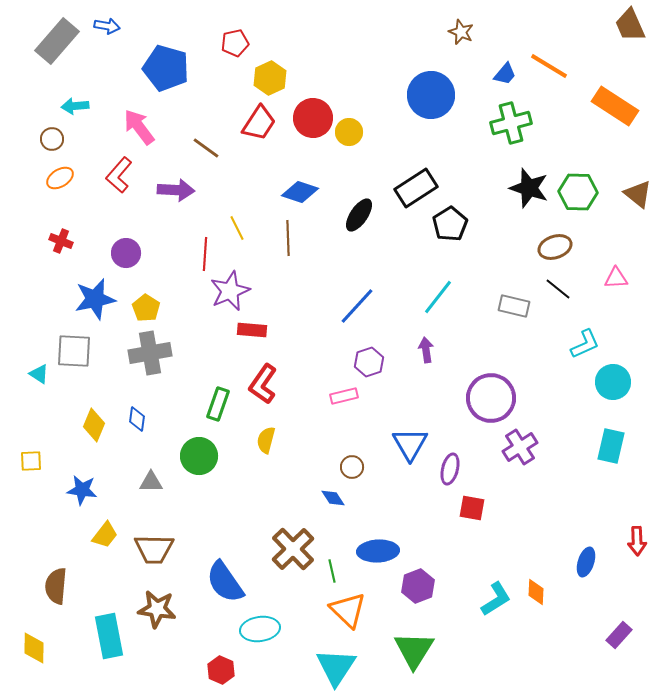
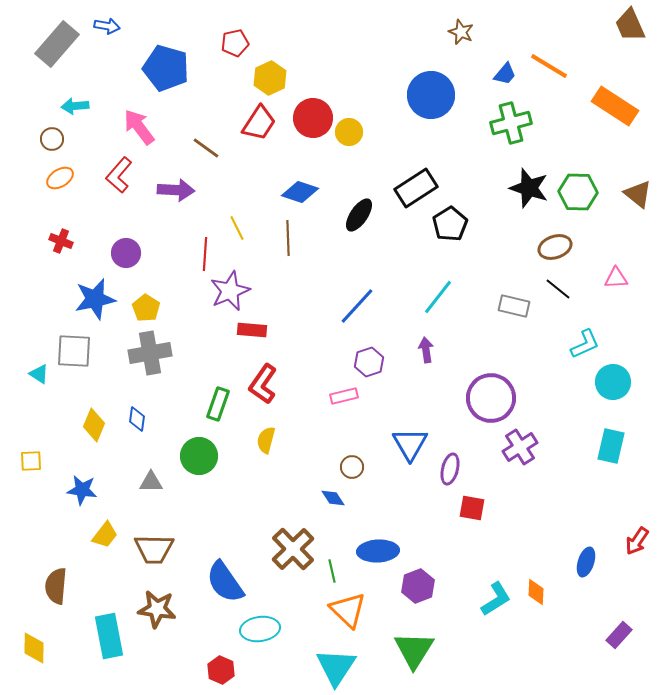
gray rectangle at (57, 41): moved 3 px down
red arrow at (637, 541): rotated 36 degrees clockwise
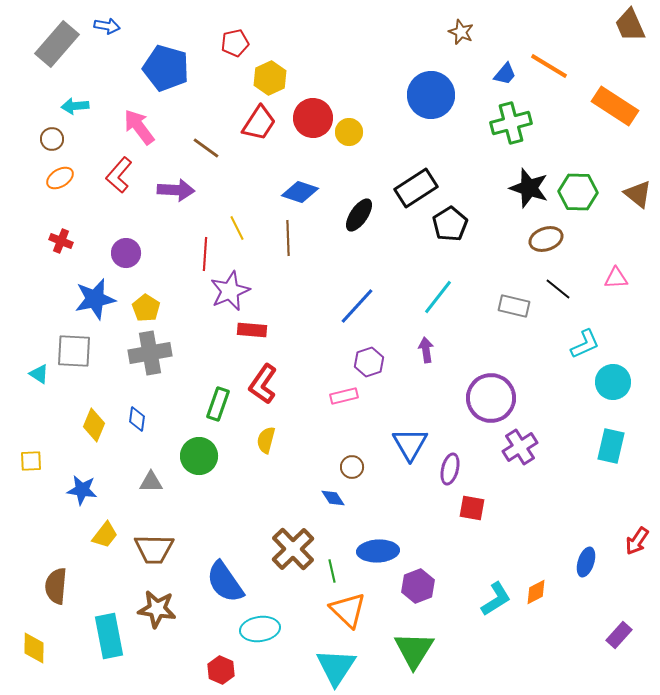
brown ellipse at (555, 247): moved 9 px left, 8 px up
orange diamond at (536, 592): rotated 60 degrees clockwise
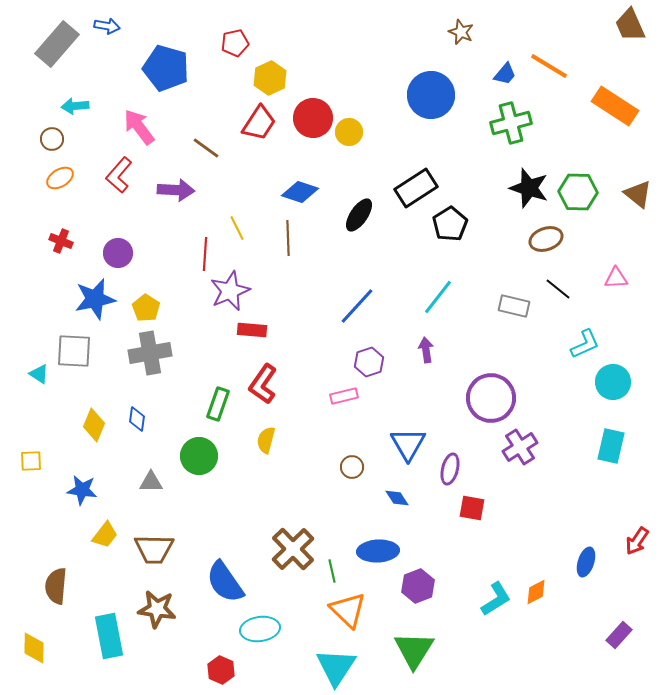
purple circle at (126, 253): moved 8 px left
blue triangle at (410, 444): moved 2 px left
blue diamond at (333, 498): moved 64 px right
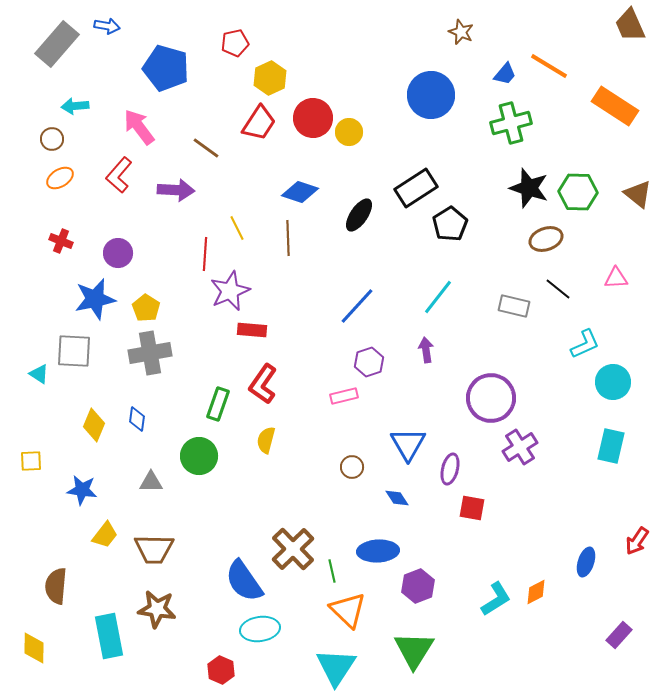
blue semicircle at (225, 582): moved 19 px right, 1 px up
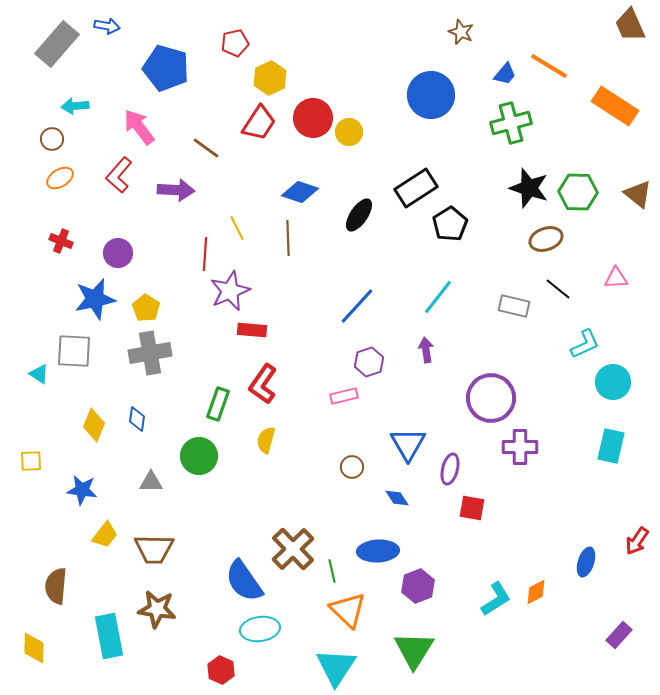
purple cross at (520, 447): rotated 32 degrees clockwise
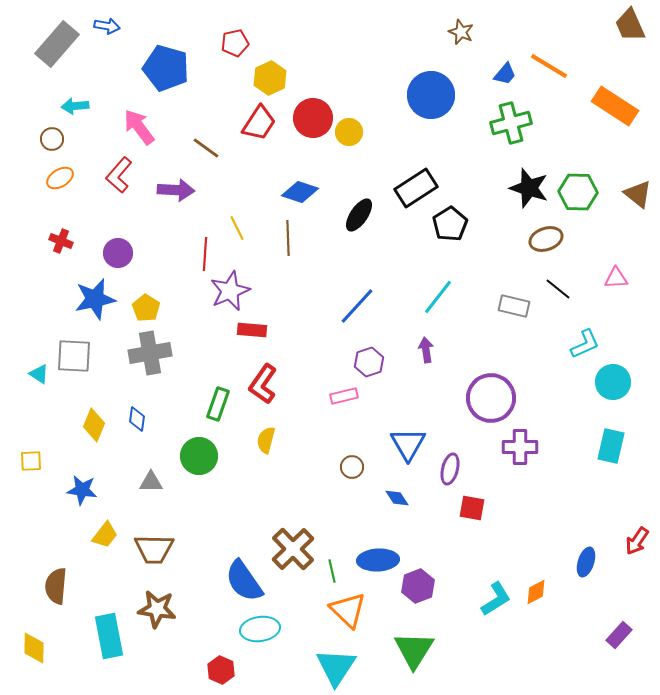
gray square at (74, 351): moved 5 px down
blue ellipse at (378, 551): moved 9 px down
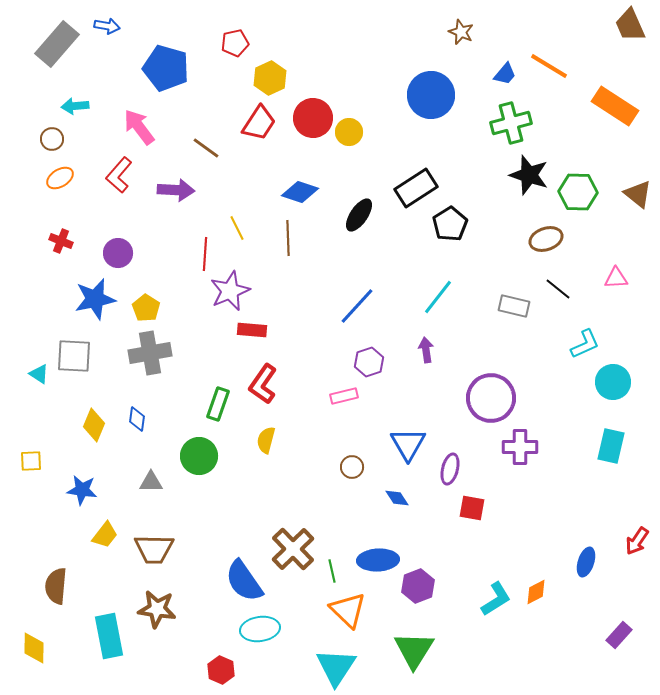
black star at (529, 188): moved 13 px up
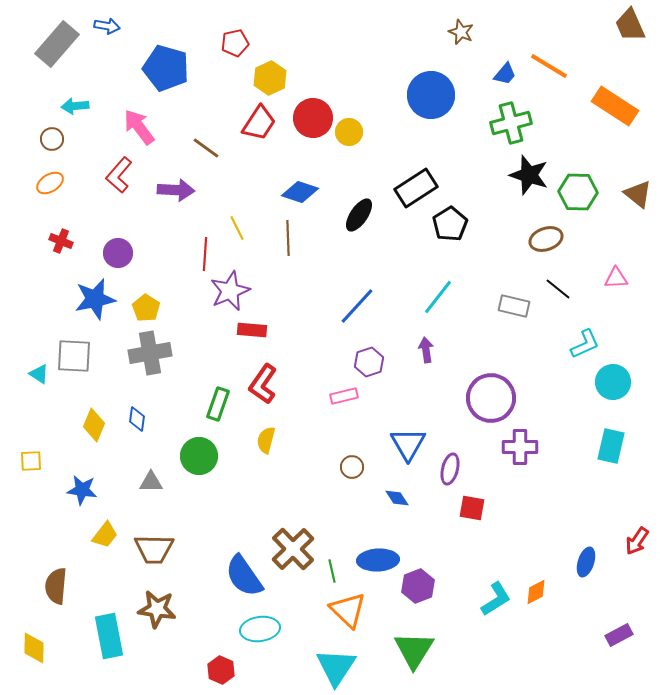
orange ellipse at (60, 178): moved 10 px left, 5 px down
blue semicircle at (244, 581): moved 5 px up
purple rectangle at (619, 635): rotated 20 degrees clockwise
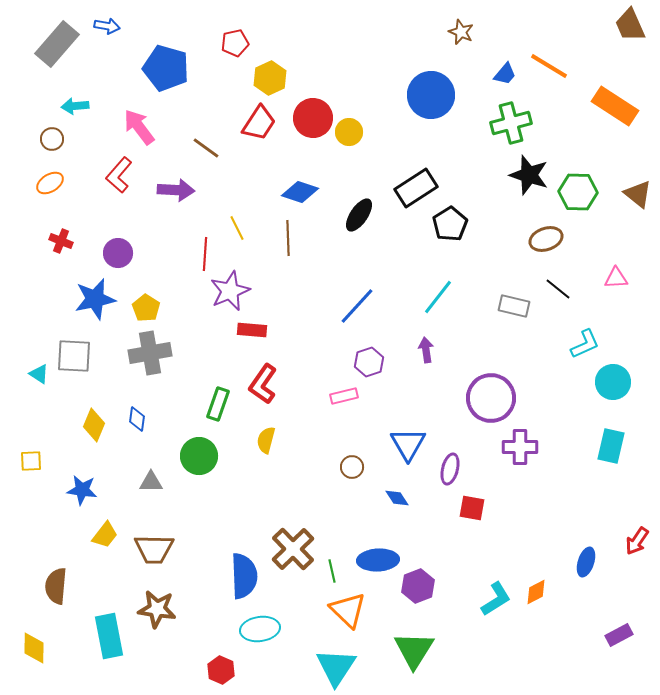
blue semicircle at (244, 576): rotated 147 degrees counterclockwise
